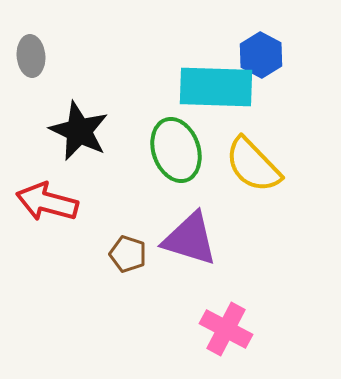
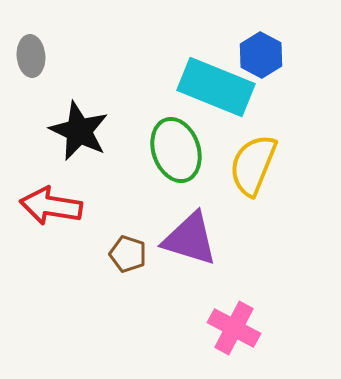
cyan rectangle: rotated 20 degrees clockwise
yellow semicircle: rotated 66 degrees clockwise
red arrow: moved 4 px right, 4 px down; rotated 6 degrees counterclockwise
pink cross: moved 8 px right, 1 px up
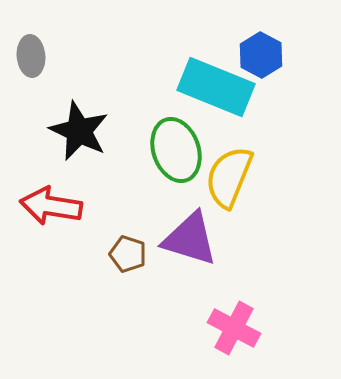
yellow semicircle: moved 24 px left, 12 px down
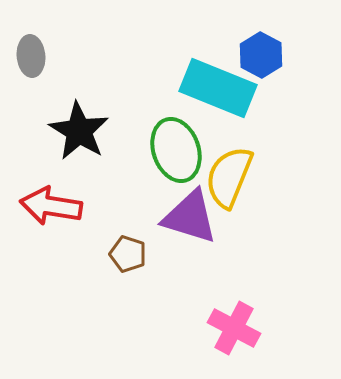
cyan rectangle: moved 2 px right, 1 px down
black star: rotated 6 degrees clockwise
purple triangle: moved 22 px up
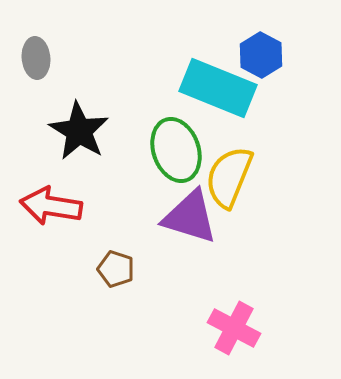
gray ellipse: moved 5 px right, 2 px down
brown pentagon: moved 12 px left, 15 px down
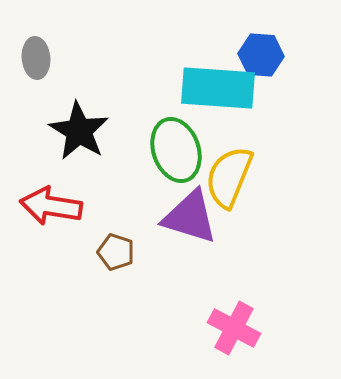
blue hexagon: rotated 24 degrees counterclockwise
cyan rectangle: rotated 18 degrees counterclockwise
brown pentagon: moved 17 px up
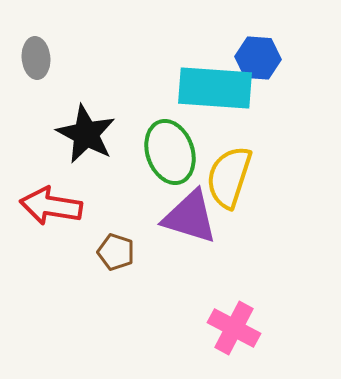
blue hexagon: moved 3 px left, 3 px down
cyan rectangle: moved 3 px left
black star: moved 7 px right, 3 px down; rotated 4 degrees counterclockwise
green ellipse: moved 6 px left, 2 px down
yellow semicircle: rotated 4 degrees counterclockwise
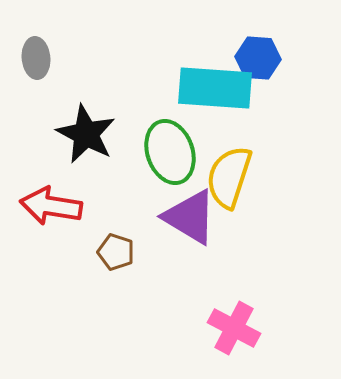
purple triangle: rotated 14 degrees clockwise
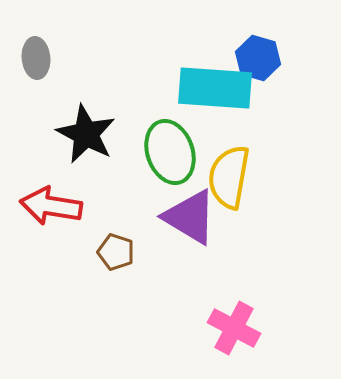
blue hexagon: rotated 12 degrees clockwise
yellow semicircle: rotated 8 degrees counterclockwise
